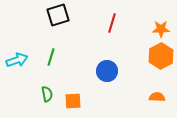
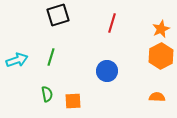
orange star: rotated 24 degrees counterclockwise
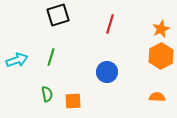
red line: moved 2 px left, 1 px down
blue circle: moved 1 px down
